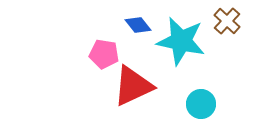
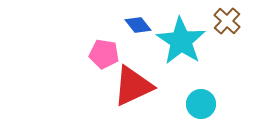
cyan star: rotated 21 degrees clockwise
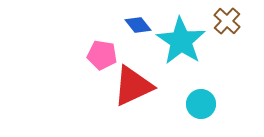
pink pentagon: moved 2 px left, 1 px down
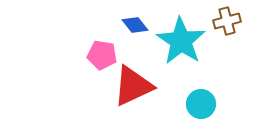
brown cross: rotated 32 degrees clockwise
blue diamond: moved 3 px left
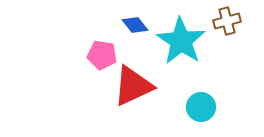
cyan circle: moved 3 px down
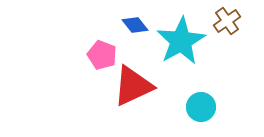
brown cross: rotated 20 degrees counterclockwise
cyan star: rotated 9 degrees clockwise
pink pentagon: rotated 12 degrees clockwise
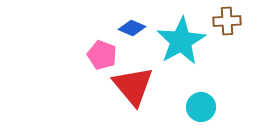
brown cross: rotated 32 degrees clockwise
blue diamond: moved 3 px left, 3 px down; rotated 28 degrees counterclockwise
red triangle: rotated 45 degrees counterclockwise
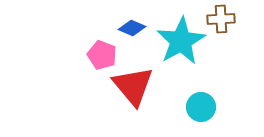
brown cross: moved 6 px left, 2 px up
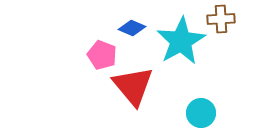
cyan circle: moved 6 px down
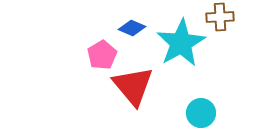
brown cross: moved 1 px left, 2 px up
cyan star: moved 2 px down
pink pentagon: rotated 20 degrees clockwise
